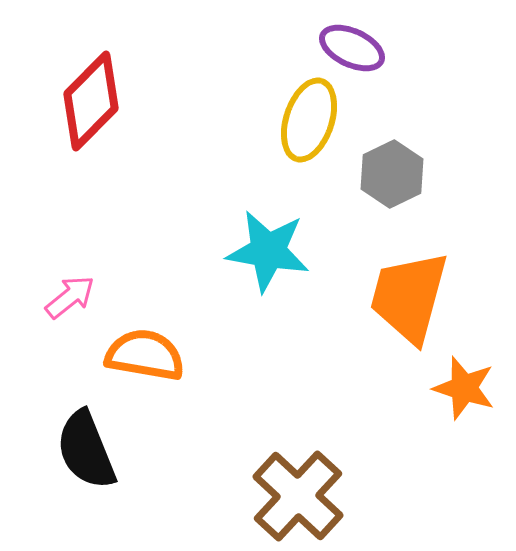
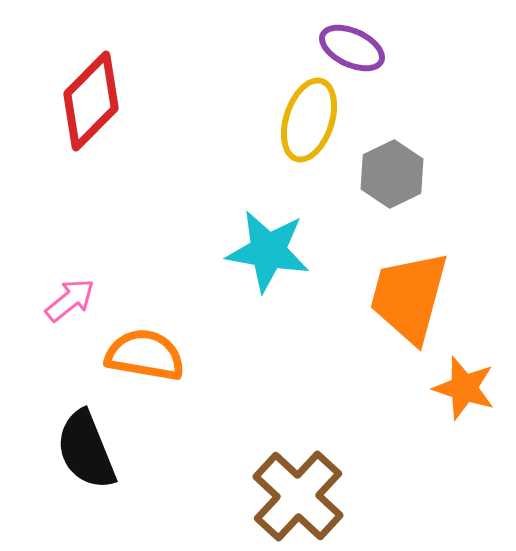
pink arrow: moved 3 px down
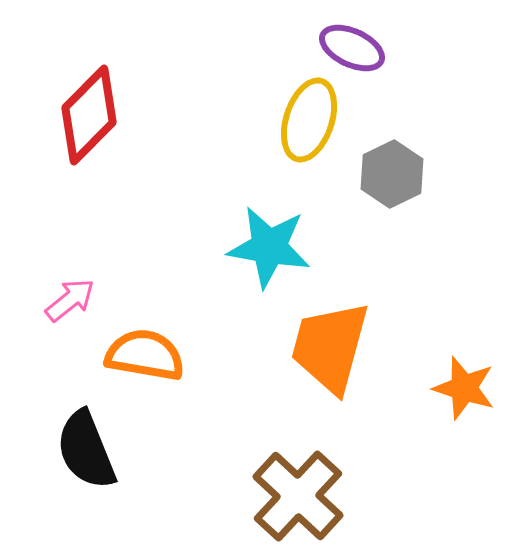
red diamond: moved 2 px left, 14 px down
cyan star: moved 1 px right, 4 px up
orange trapezoid: moved 79 px left, 50 px down
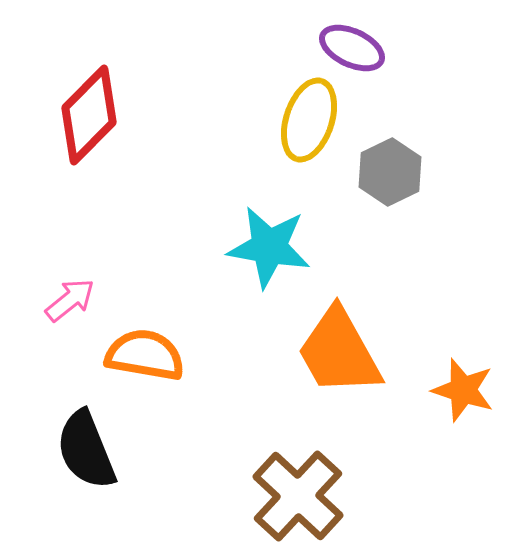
gray hexagon: moved 2 px left, 2 px up
orange trapezoid: moved 9 px right, 5 px down; rotated 44 degrees counterclockwise
orange star: moved 1 px left, 2 px down
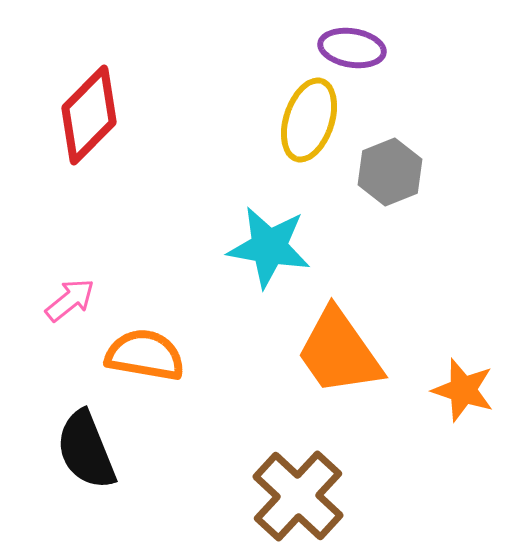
purple ellipse: rotated 16 degrees counterclockwise
gray hexagon: rotated 4 degrees clockwise
orange trapezoid: rotated 6 degrees counterclockwise
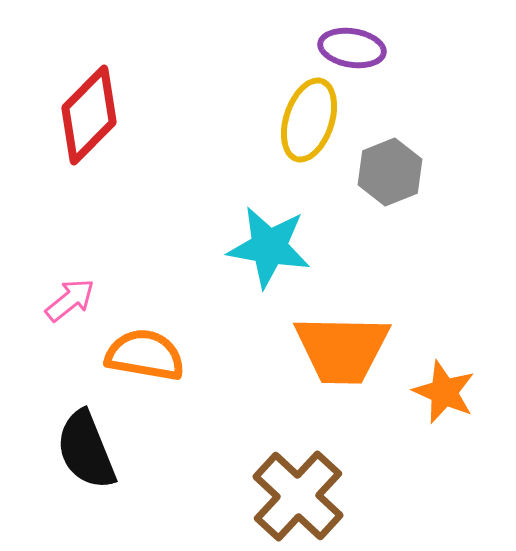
orange trapezoid: moved 3 px right, 3 px up; rotated 54 degrees counterclockwise
orange star: moved 19 px left, 2 px down; rotated 6 degrees clockwise
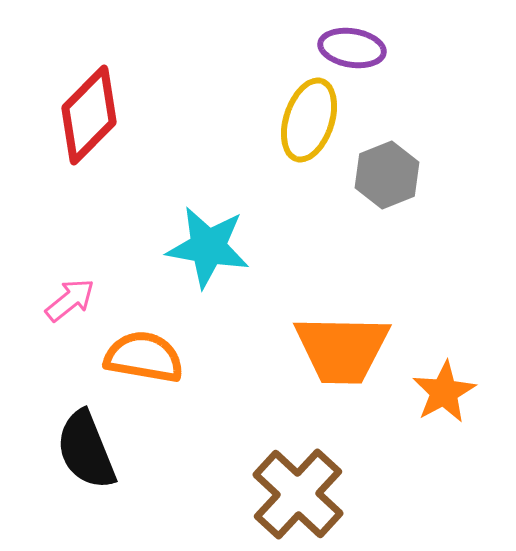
gray hexagon: moved 3 px left, 3 px down
cyan star: moved 61 px left
orange semicircle: moved 1 px left, 2 px down
orange star: rotated 20 degrees clockwise
brown cross: moved 2 px up
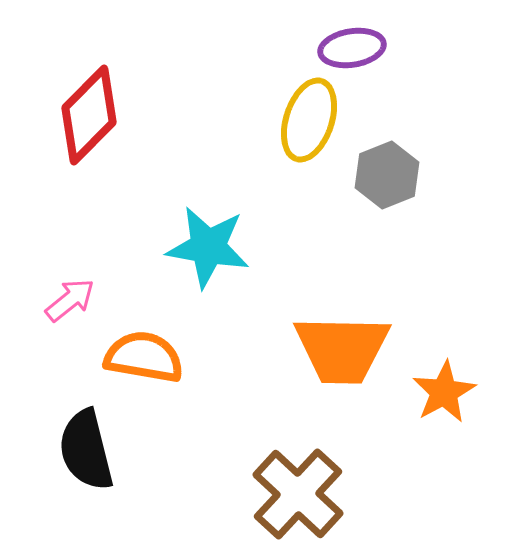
purple ellipse: rotated 18 degrees counterclockwise
black semicircle: rotated 8 degrees clockwise
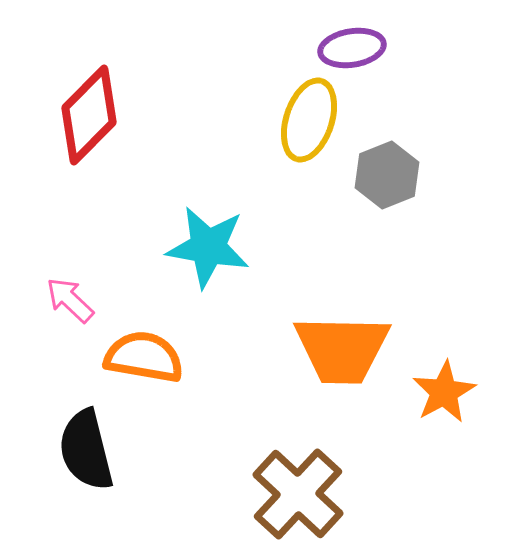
pink arrow: rotated 98 degrees counterclockwise
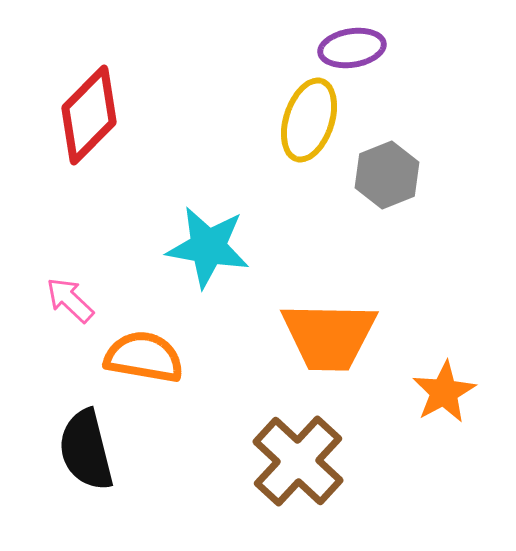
orange trapezoid: moved 13 px left, 13 px up
brown cross: moved 33 px up
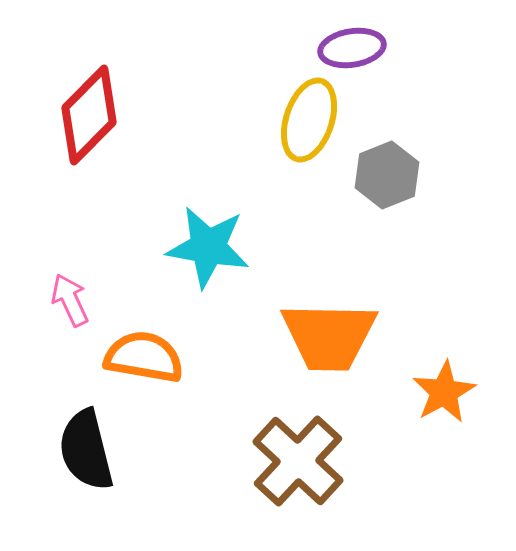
pink arrow: rotated 22 degrees clockwise
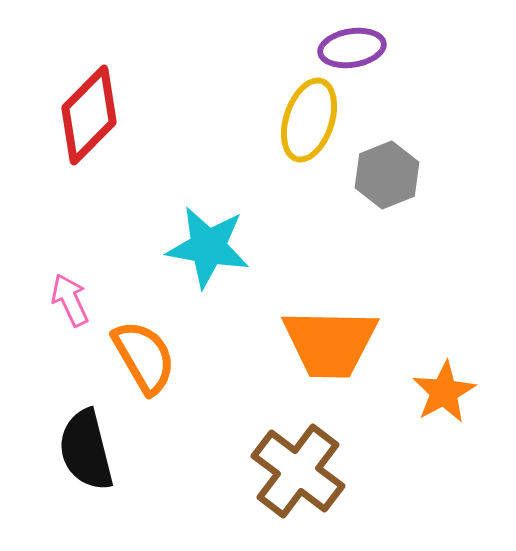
orange trapezoid: moved 1 px right, 7 px down
orange semicircle: rotated 50 degrees clockwise
brown cross: moved 10 px down; rotated 6 degrees counterclockwise
